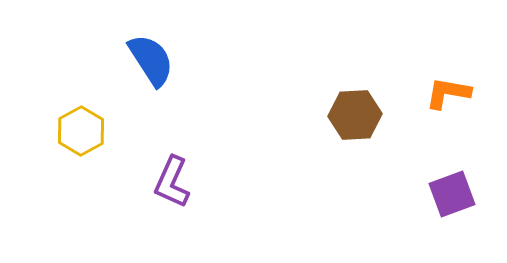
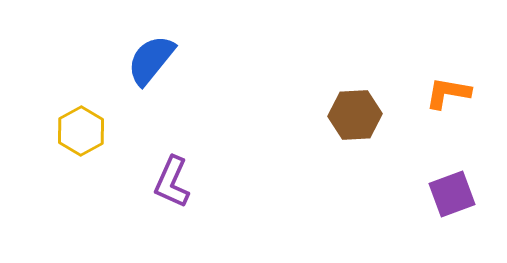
blue semicircle: rotated 108 degrees counterclockwise
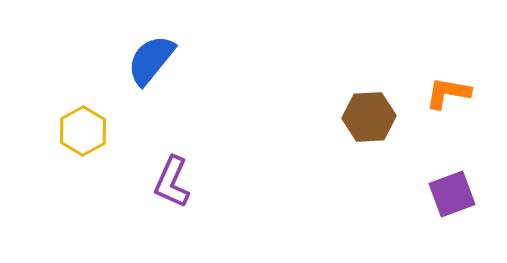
brown hexagon: moved 14 px right, 2 px down
yellow hexagon: moved 2 px right
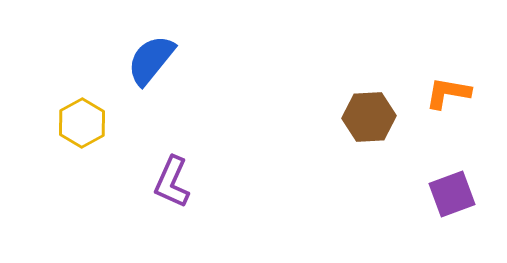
yellow hexagon: moved 1 px left, 8 px up
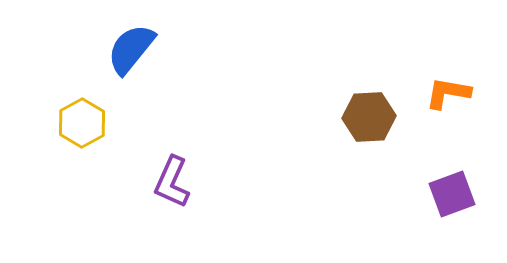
blue semicircle: moved 20 px left, 11 px up
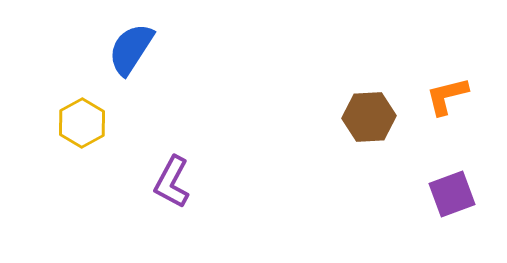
blue semicircle: rotated 6 degrees counterclockwise
orange L-shape: moved 1 px left, 3 px down; rotated 24 degrees counterclockwise
purple L-shape: rotated 4 degrees clockwise
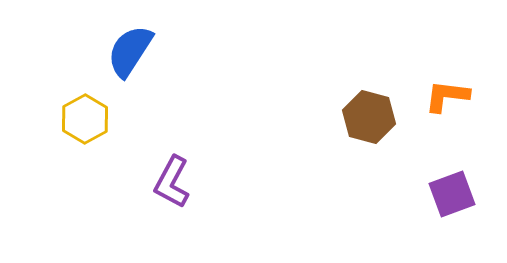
blue semicircle: moved 1 px left, 2 px down
orange L-shape: rotated 21 degrees clockwise
brown hexagon: rotated 18 degrees clockwise
yellow hexagon: moved 3 px right, 4 px up
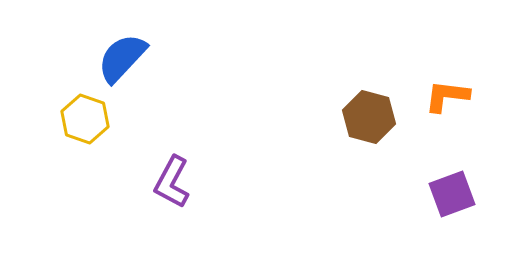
blue semicircle: moved 8 px left, 7 px down; rotated 10 degrees clockwise
yellow hexagon: rotated 12 degrees counterclockwise
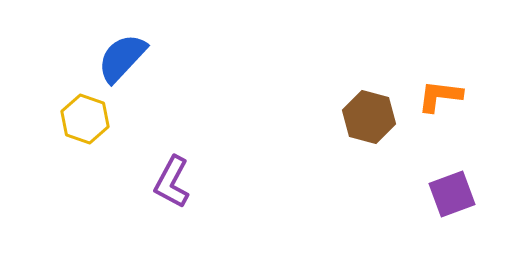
orange L-shape: moved 7 px left
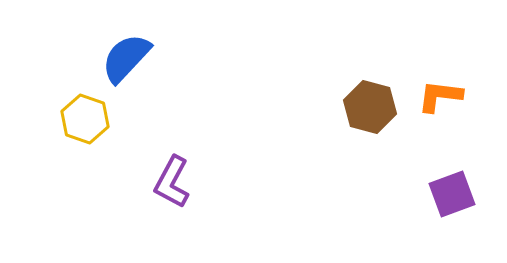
blue semicircle: moved 4 px right
brown hexagon: moved 1 px right, 10 px up
